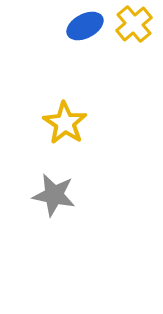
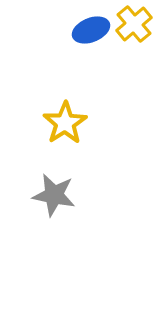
blue ellipse: moved 6 px right, 4 px down; rotated 6 degrees clockwise
yellow star: rotated 6 degrees clockwise
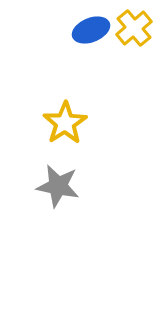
yellow cross: moved 4 px down
gray star: moved 4 px right, 9 px up
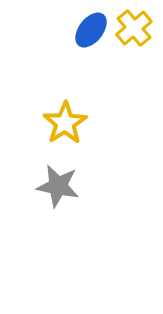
blue ellipse: rotated 30 degrees counterclockwise
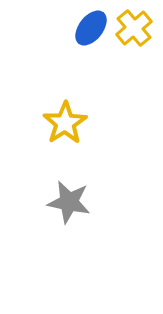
blue ellipse: moved 2 px up
gray star: moved 11 px right, 16 px down
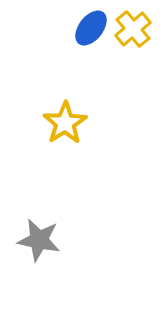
yellow cross: moved 1 px left, 1 px down
gray star: moved 30 px left, 38 px down
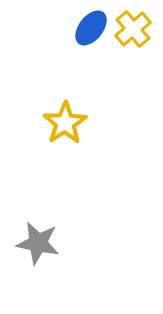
gray star: moved 1 px left, 3 px down
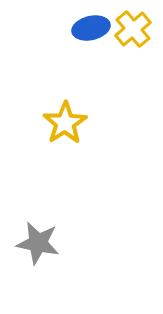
blue ellipse: rotated 39 degrees clockwise
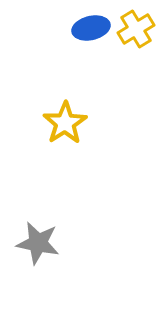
yellow cross: moved 3 px right; rotated 9 degrees clockwise
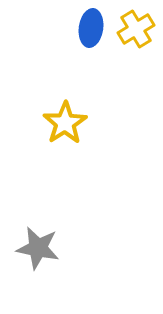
blue ellipse: rotated 69 degrees counterclockwise
gray star: moved 5 px down
